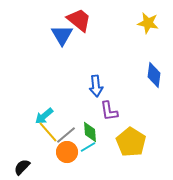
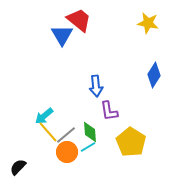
blue diamond: rotated 25 degrees clockwise
black semicircle: moved 4 px left
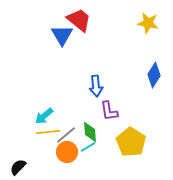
yellow line: rotated 55 degrees counterclockwise
